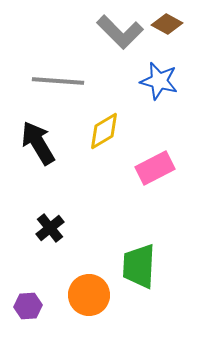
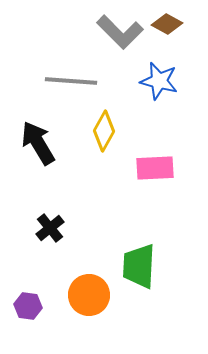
gray line: moved 13 px right
yellow diamond: rotated 30 degrees counterclockwise
pink rectangle: rotated 24 degrees clockwise
purple hexagon: rotated 12 degrees clockwise
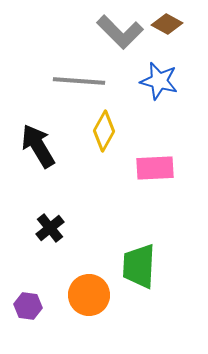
gray line: moved 8 px right
black arrow: moved 3 px down
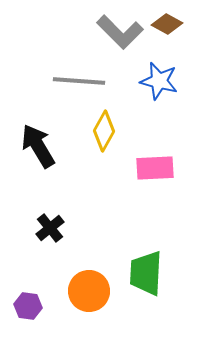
green trapezoid: moved 7 px right, 7 px down
orange circle: moved 4 px up
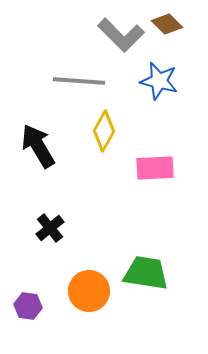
brown diamond: rotated 16 degrees clockwise
gray L-shape: moved 1 px right, 3 px down
green trapezoid: rotated 96 degrees clockwise
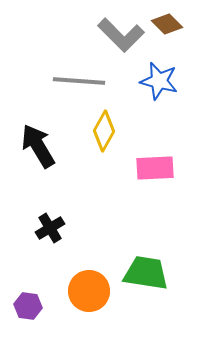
black cross: rotated 8 degrees clockwise
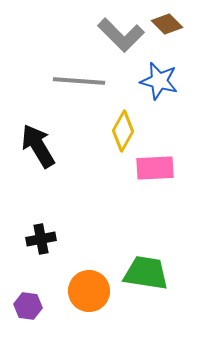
yellow diamond: moved 19 px right
black cross: moved 9 px left, 11 px down; rotated 20 degrees clockwise
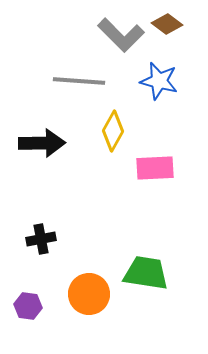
brown diamond: rotated 8 degrees counterclockwise
yellow diamond: moved 10 px left
black arrow: moved 4 px right, 3 px up; rotated 120 degrees clockwise
orange circle: moved 3 px down
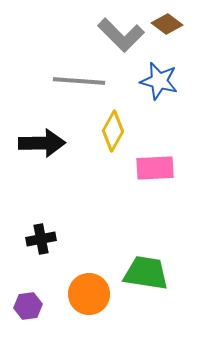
purple hexagon: rotated 16 degrees counterclockwise
